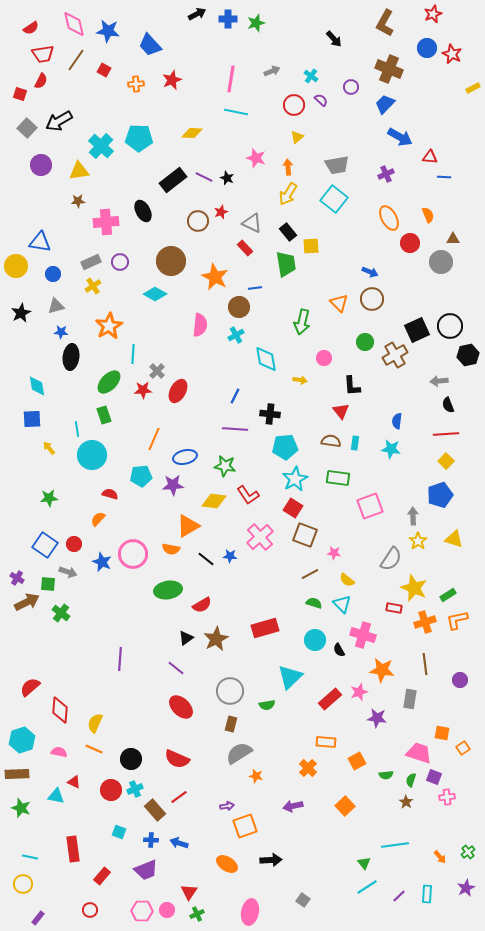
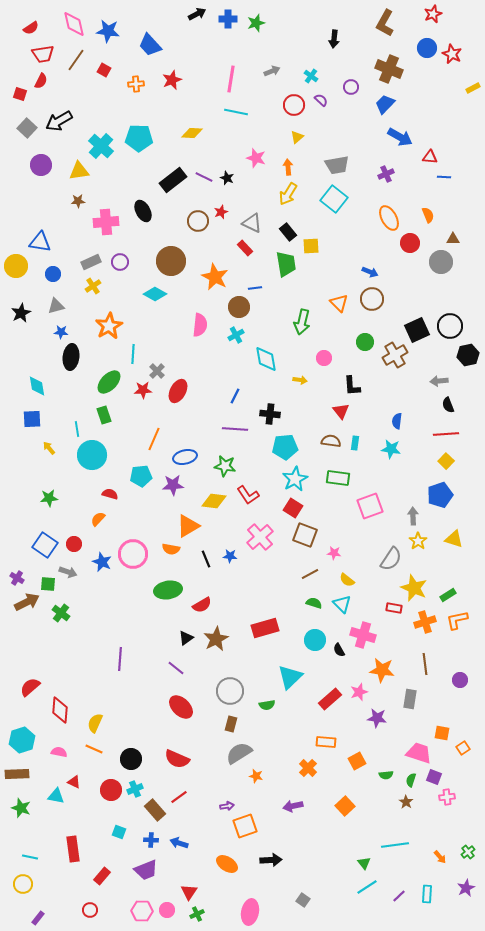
black arrow at (334, 39): rotated 48 degrees clockwise
black line at (206, 559): rotated 30 degrees clockwise
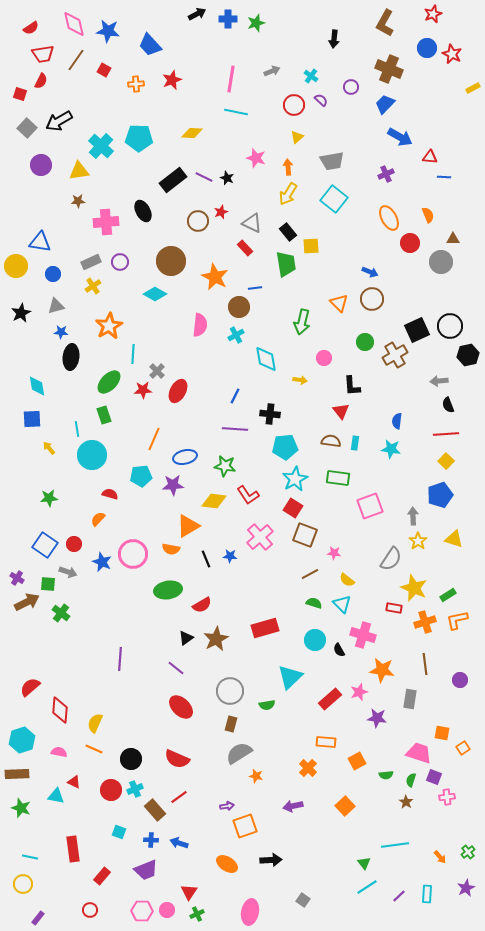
gray trapezoid at (337, 165): moved 5 px left, 4 px up
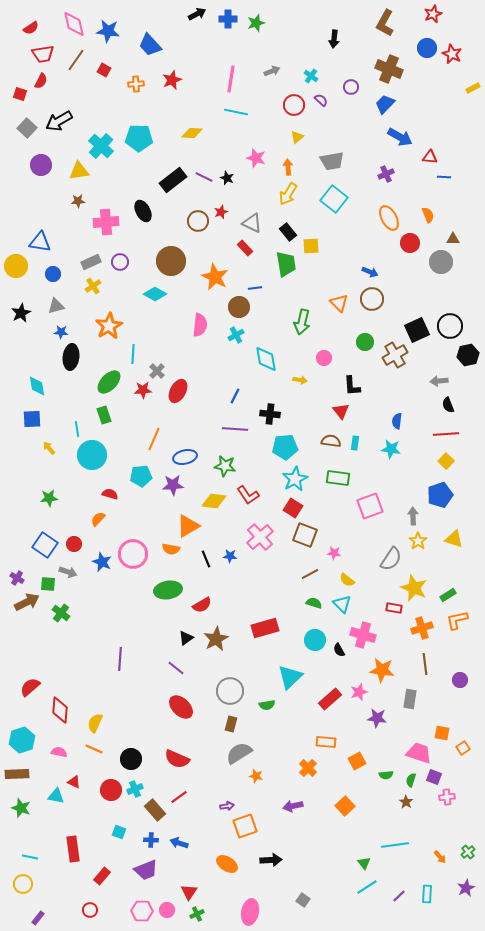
orange cross at (425, 622): moved 3 px left, 6 px down
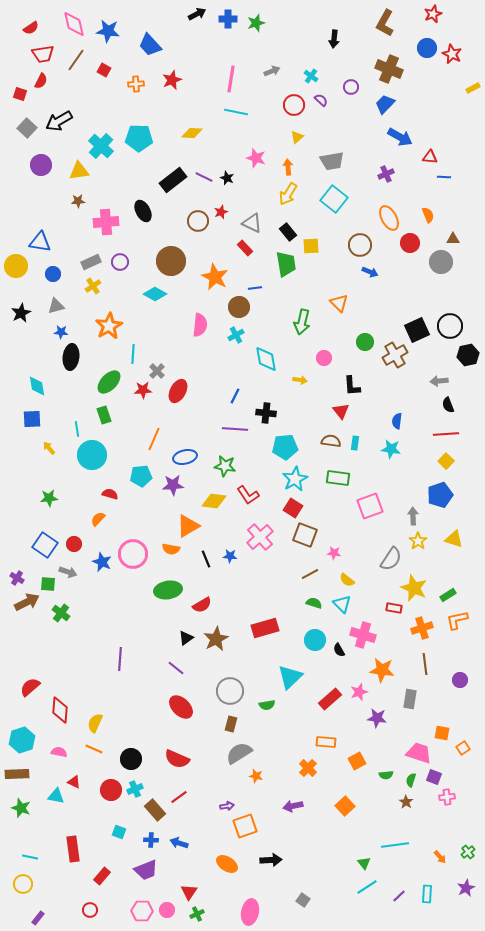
brown circle at (372, 299): moved 12 px left, 54 px up
black cross at (270, 414): moved 4 px left, 1 px up
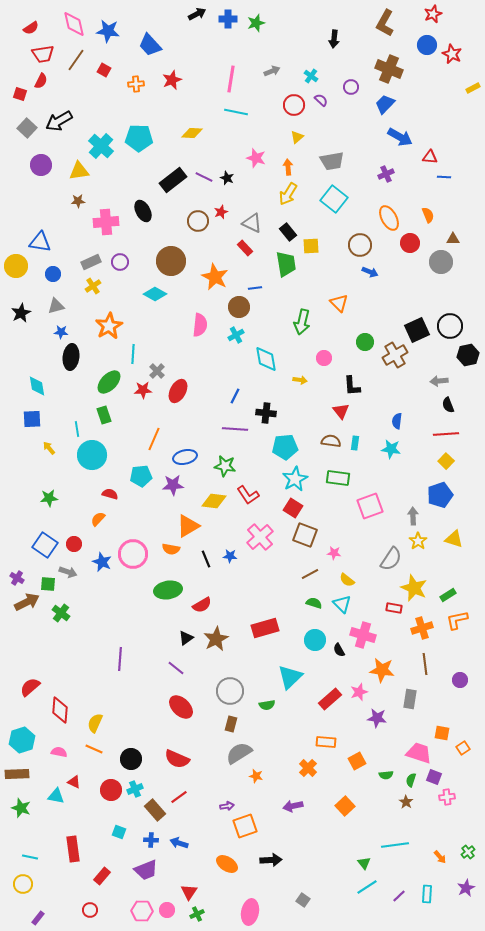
blue circle at (427, 48): moved 3 px up
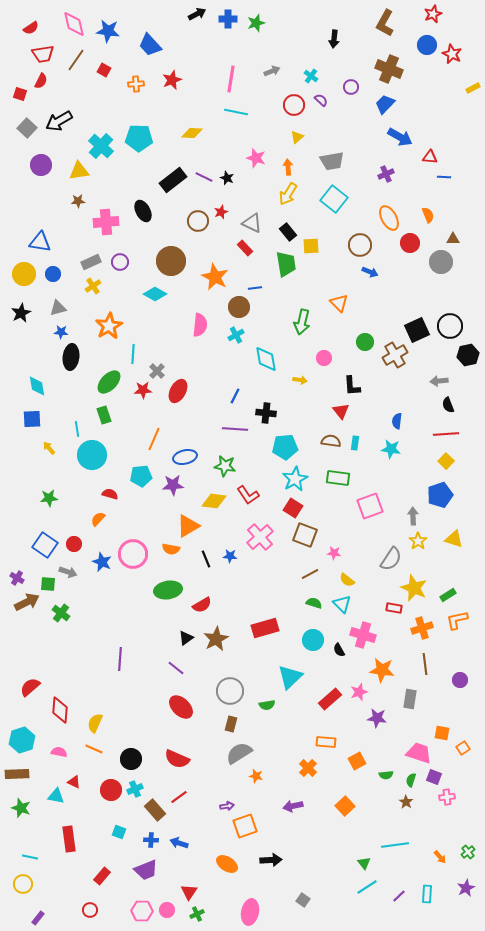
yellow circle at (16, 266): moved 8 px right, 8 px down
gray triangle at (56, 306): moved 2 px right, 2 px down
cyan circle at (315, 640): moved 2 px left
red rectangle at (73, 849): moved 4 px left, 10 px up
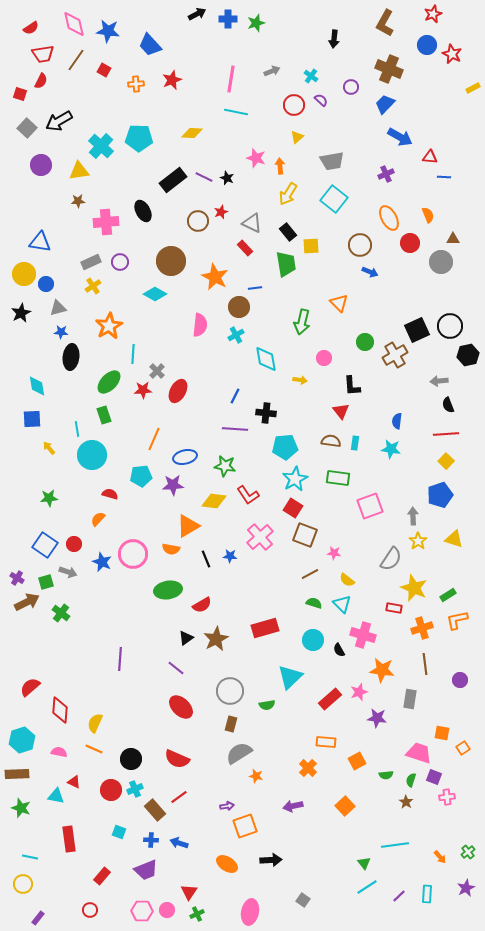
orange arrow at (288, 167): moved 8 px left, 1 px up
blue circle at (53, 274): moved 7 px left, 10 px down
green square at (48, 584): moved 2 px left, 2 px up; rotated 21 degrees counterclockwise
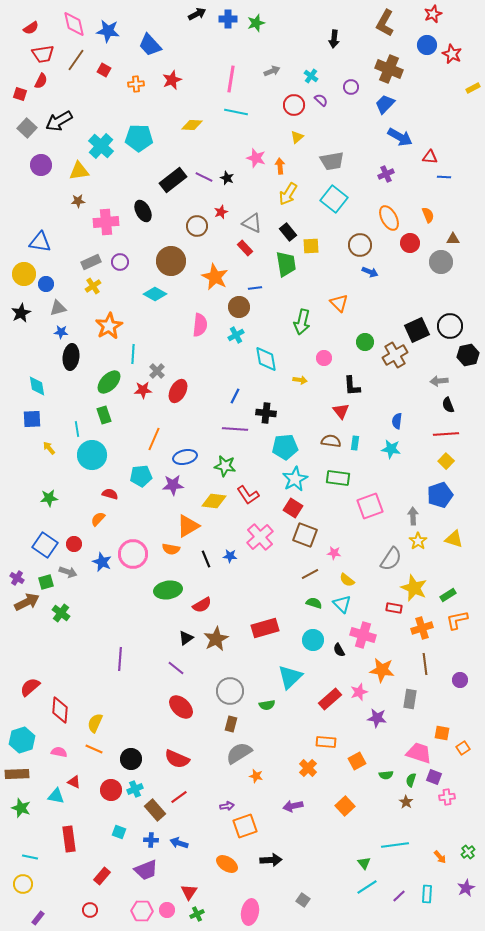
yellow diamond at (192, 133): moved 8 px up
brown circle at (198, 221): moved 1 px left, 5 px down
